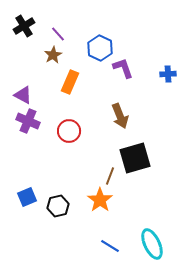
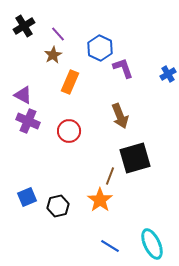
blue cross: rotated 28 degrees counterclockwise
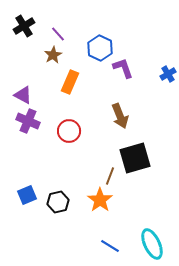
blue square: moved 2 px up
black hexagon: moved 4 px up
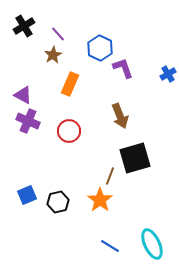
orange rectangle: moved 2 px down
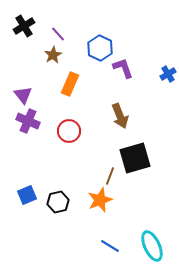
purple triangle: rotated 24 degrees clockwise
orange star: rotated 15 degrees clockwise
cyan ellipse: moved 2 px down
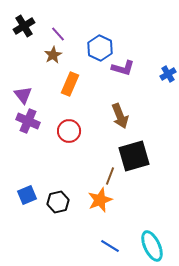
purple L-shape: rotated 125 degrees clockwise
black square: moved 1 px left, 2 px up
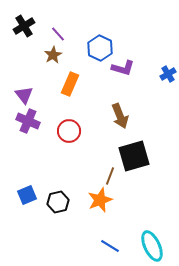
purple triangle: moved 1 px right
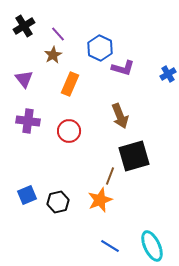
purple triangle: moved 16 px up
purple cross: rotated 15 degrees counterclockwise
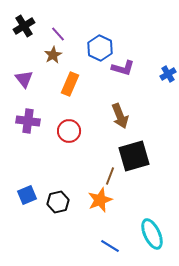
cyan ellipse: moved 12 px up
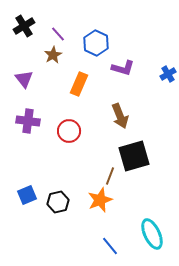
blue hexagon: moved 4 px left, 5 px up
orange rectangle: moved 9 px right
blue line: rotated 18 degrees clockwise
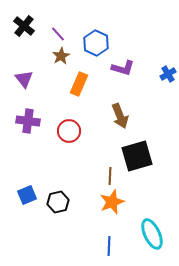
black cross: rotated 20 degrees counterclockwise
brown star: moved 8 px right, 1 px down
black square: moved 3 px right
brown line: rotated 18 degrees counterclockwise
orange star: moved 12 px right, 2 px down
blue line: moved 1 px left; rotated 42 degrees clockwise
